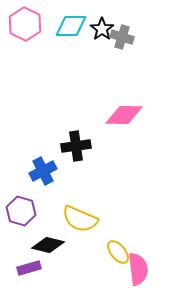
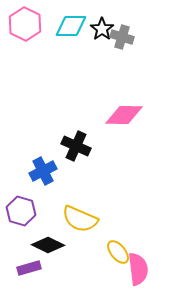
black cross: rotated 32 degrees clockwise
black diamond: rotated 12 degrees clockwise
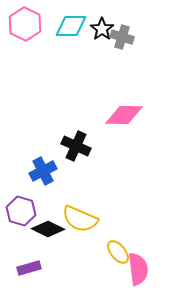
black diamond: moved 16 px up
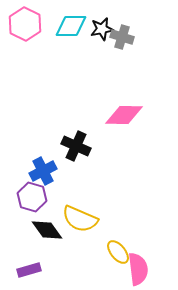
black star: rotated 25 degrees clockwise
purple hexagon: moved 11 px right, 14 px up
black diamond: moved 1 px left, 1 px down; rotated 28 degrees clockwise
purple rectangle: moved 2 px down
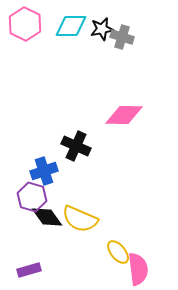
blue cross: moved 1 px right; rotated 8 degrees clockwise
black diamond: moved 13 px up
